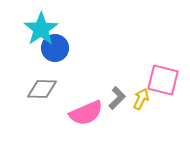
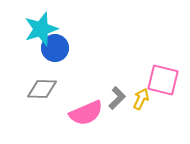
cyan star: rotated 16 degrees clockwise
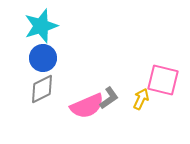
cyan star: moved 3 px up
blue circle: moved 12 px left, 10 px down
gray diamond: rotated 28 degrees counterclockwise
gray L-shape: moved 8 px left; rotated 10 degrees clockwise
pink semicircle: moved 1 px right, 7 px up
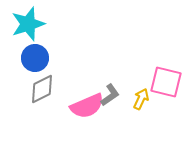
cyan star: moved 13 px left, 2 px up
blue circle: moved 8 px left
pink square: moved 3 px right, 2 px down
gray L-shape: moved 1 px right, 3 px up
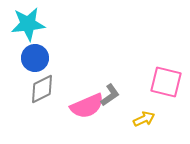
cyan star: rotated 12 degrees clockwise
yellow arrow: moved 3 px right, 20 px down; rotated 40 degrees clockwise
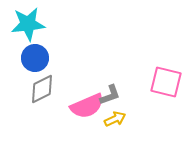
gray L-shape: rotated 15 degrees clockwise
yellow arrow: moved 29 px left
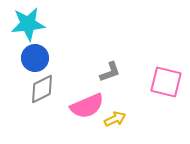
gray L-shape: moved 23 px up
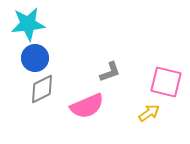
yellow arrow: moved 34 px right, 6 px up; rotated 10 degrees counterclockwise
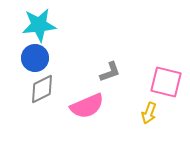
cyan star: moved 11 px right, 1 px down
yellow arrow: rotated 145 degrees clockwise
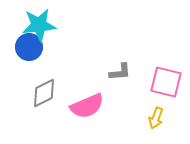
blue circle: moved 6 px left, 11 px up
gray L-shape: moved 10 px right; rotated 15 degrees clockwise
gray diamond: moved 2 px right, 4 px down
yellow arrow: moved 7 px right, 5 px down
